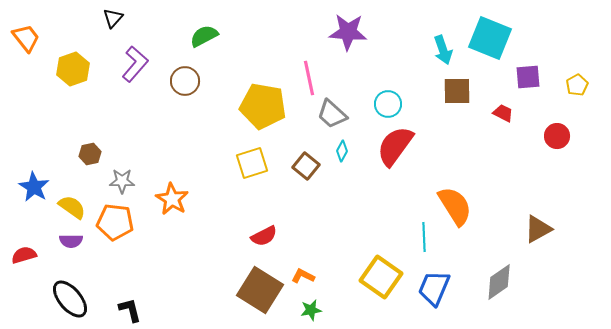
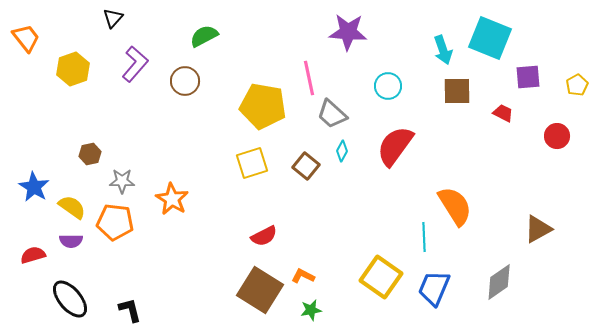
cyan circle at (388, 104): moved 18 px up
red semicircle at (24, 255): moved 9 px right
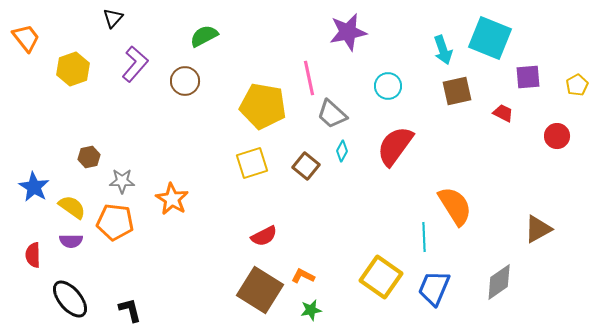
purple star at (348, 32): rotated 15 degrees counterclockwise
brown square at (457, 91): rotated 12 degrees counterclockwise
brown hexagon at (90, 154): moved 1 px left, 3 px down
red semicircle at (33, 255): rotated 75 degrees counterclockwise
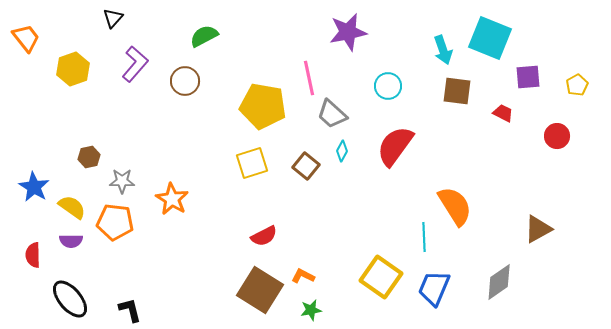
brown square at (457, 91): rotated 20 degrees clockwise
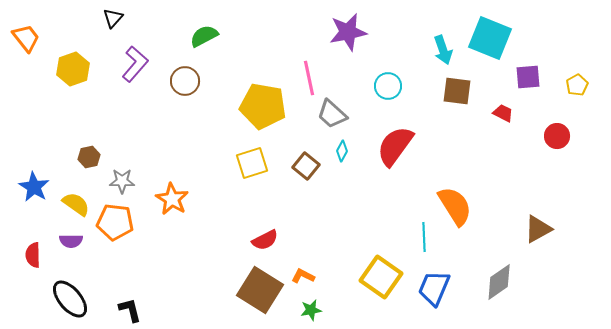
yellow semicircle at (72, 207): moved 4 px right, 3 px up
red semicircle at (264, 236): moved 1 px right, 4 px down
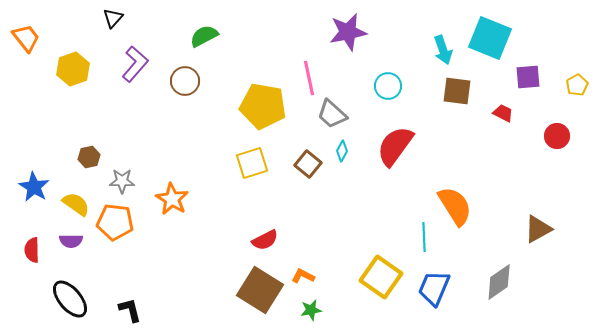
brown square at (306, 166): moved 2 px right, 2 px up
red semicircle at (33, 255): moved 1 px left, 5 px up
